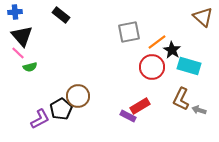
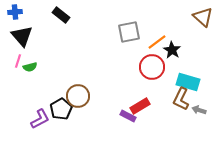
pink line: moved 8 px down; rotated 64 degrees clockwise
cyan rectangle: moved 1 px left, 16 px down
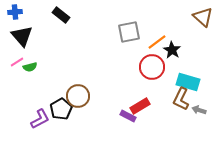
pink line: moved 1 px left, 1 px down; rotated 40 degrees clockwise
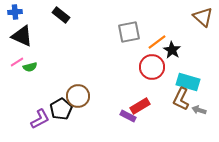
black triangle: rotated 25 degrees counterclockwise
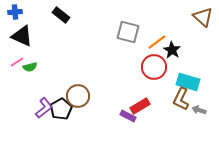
gray square: moved 1 px left; rotated 25 degrees clockwise
red circle: moved 2 px right
purple L-shape: moved 4 px right, 11 px up; rotated 10 degrees counterclockwise
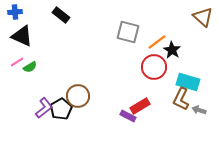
green semicircle: rotated 16 degrees counterclockwise
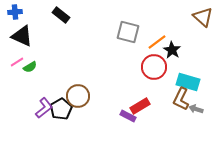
gray arrow: moved 3 px left, 1 px up
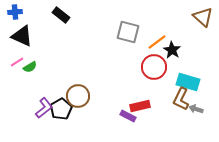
red rectangle: rotated 18 degrees clockwise
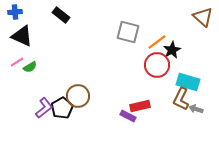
black star: rotated 12 degrees clockwise
red circle: moved 3 px right, 2 px up
black pentagon: moved 1 px right, 1 px up
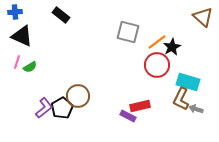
black star: moved 3 px up
pink line: rotated 40 degrees counterclockwise
